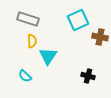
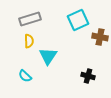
gray rectangle: moved 2 px right; rotated 35 degrees counterclockwise
yellow semicircle: moved 3 px left
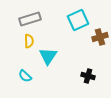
brown cross: rotated 28 degrees counterclockwise
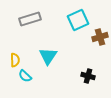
yellow semicircle: moved 14 px left, 19 px down
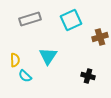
cyan square: moved 7 px left
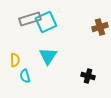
cyan square: moved 25 px left, 2 px down
brown cross: moved 10 px up
cyan semicircle: rotated 32 degrees clockwise
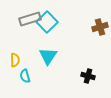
cyan square: moved 1 px right; rotated 20 degrees counterclockwise
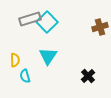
black cross: rotated 32 degrees clockwise
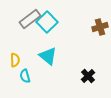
gray rectangle: rotated 20 degrees counterclockwise
cyan triangle: rotated 24 degrees counterclockwise
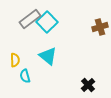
black cross: moved 9 px down
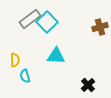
cyan triangle: moved 8 px right; rotated 36 degrees counterclockwise
